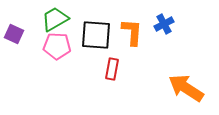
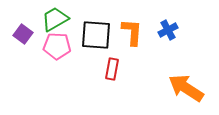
blue cross: moved 4 px right, 6 px down
purple square: moved 9 px right; rotated 12 degrees clockwise
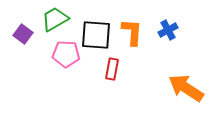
pink pentagon: moved 9 px right, 8 px down
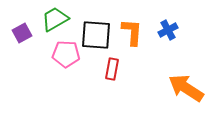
purple square: moved 1 px left, 1 px up; rotated 24 degrees clockwise
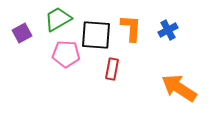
green trapezoid: moved 3 px right
orange L-shape: moved 1 px left, 4 px up
orange arrow: moved 7 px left
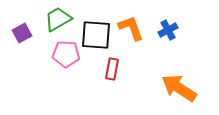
orange L-shape: rotated 24 degrees counterclockwise
